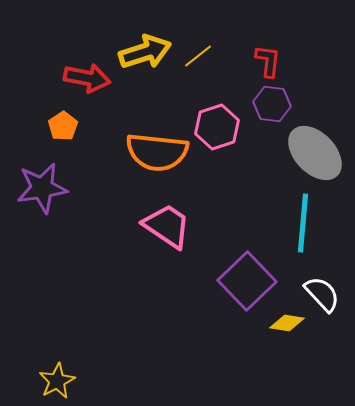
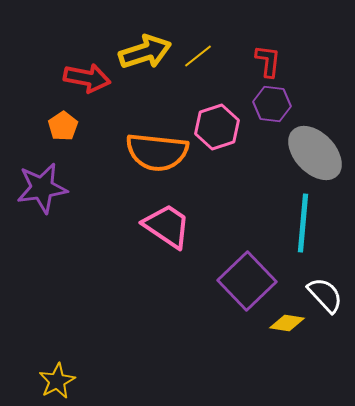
white semicircle: moved 3 px right, 1 px down
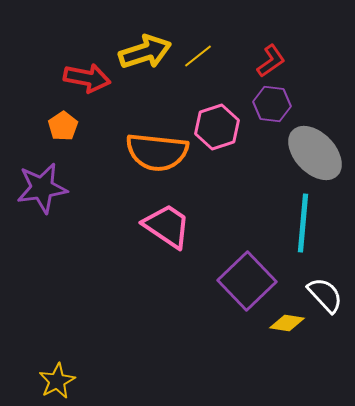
red L-shape: moved 3 px right; rotated 48 degrees clockwise
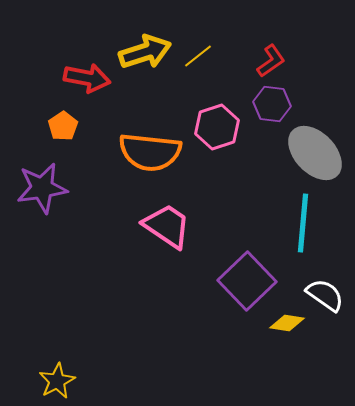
orange semicircle: moved 7 px left
white semicircle: rotated 12 degrees counterclockwise
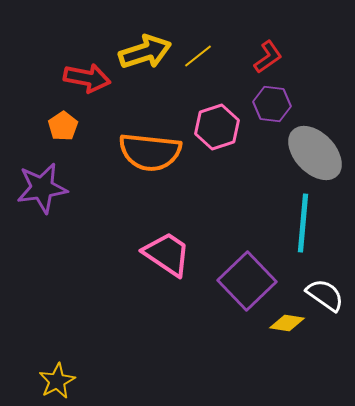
red L-shape: moved 3 px left, 4 px up
pink trapezoid: moved 28 px down
